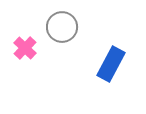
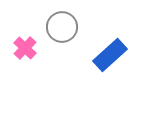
blue rectangle: moved 1 px left, 9 px up; rotated 20 degrees clockwise
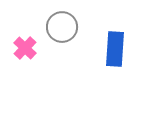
blue rectangle: moved 5 px right, 6 px up; rotated 44 degrees counterclockwise
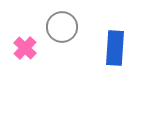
blue rectangle: moved 1 px up
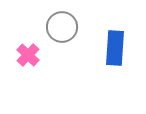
pink cross: moved 3 px right, 7 px down
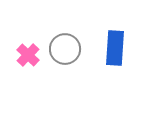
gray circle: moved 3 px right, 22 px down
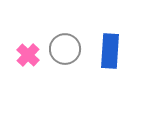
blue rectangle: moved 5 px left, 3 px down
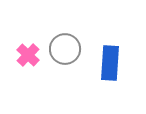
blue rectangle: moved 12 px down
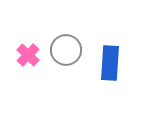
gray circle: moved 1 px right, 1 px down
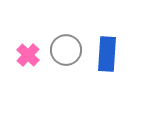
blue rectangle: moved 3 px left, 9 px up
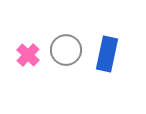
blue rectangle: rotated 8 degrees clockwise
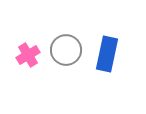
pink cross: rotated 15 degrees clockwise
